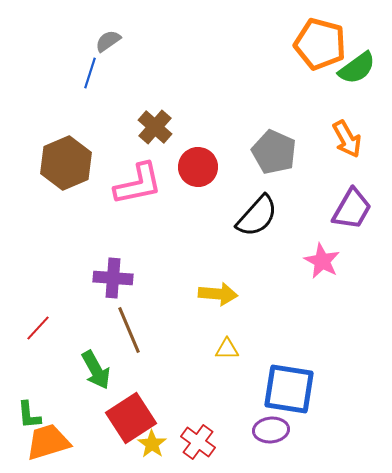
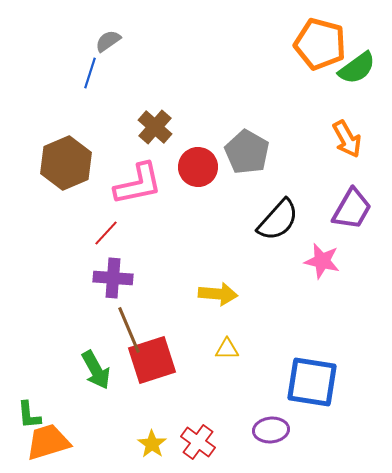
gray pentagon: moved 27 px left; rotated 6 degrees clockwise
black semicircle: moved 21 px right, 4 px down
pink star: rotated 15 degrees counterclockwise
red line: moved 68 px right, 95 px up
blue square: moved 23 px right, 7 px up
red square: moved 21 px right, 58 px up; rotated 15 degrees clockwise
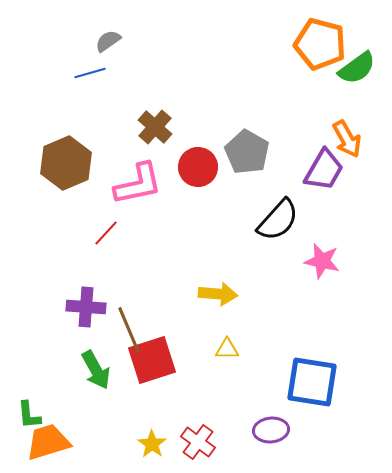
blue line: rotated 56 degrees clockwise
purple trapezoid: moved 28 px left, 39 px up
purple cross: moved 27 px left, 29 px down
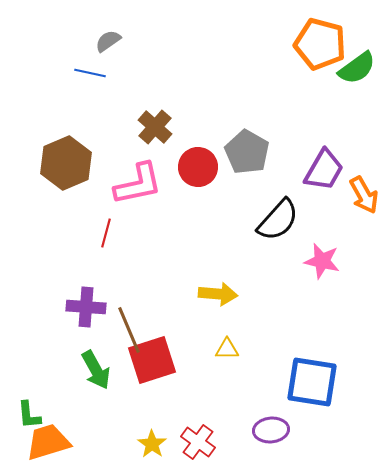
blue line: rotated 28 degrees clockwise
orange arrow: moved 17 px right, 56 px down
red line: rotated 28 degrees counterclockwise
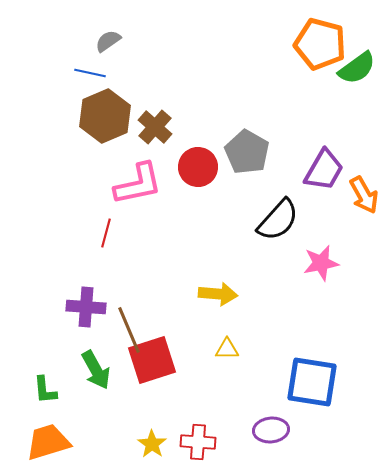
brown hexagon: moved 39 px right, 47 px up
pink star: moved 1 px left, 2 px down; rotated 24 degrees counterclockwise
green L-shape: moved 16 px right, 25 px up
red cross: rotated 32 degrees counterclockwise
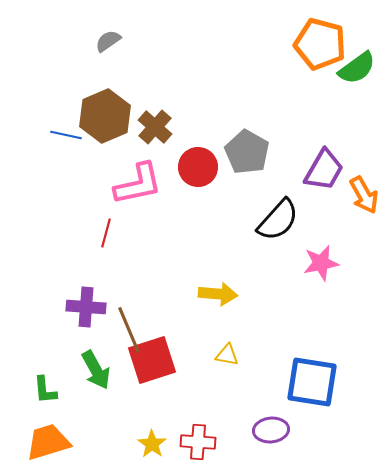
blue line: moved 24 px left, 62 px down
yellow triangle: moved 6 px down; rotated 10 degrees clockwise
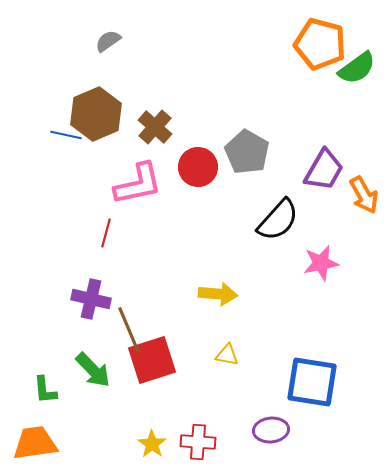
brown hexagon: moved 9 px left, 2 px up
purple cross: moved 5 px right, 8 px up; rotated 9 degrees clockwise
green arrow: moved 3 px left; rotated 15 degrees counterclockwise
orange trapezoid: moved 13 px left, 1 px down; rotated 9 degrees clockwise
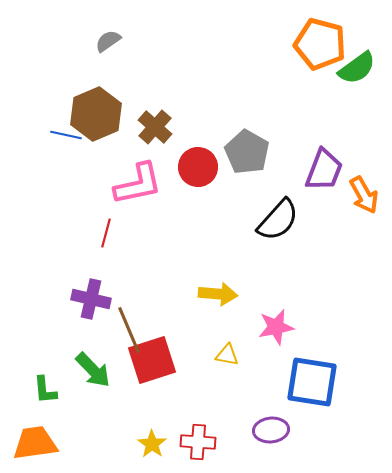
purple trapezoid: rotated 9 degrees counterclockwise
pink star: moved 45 px left, 64 px down
